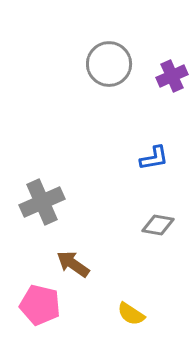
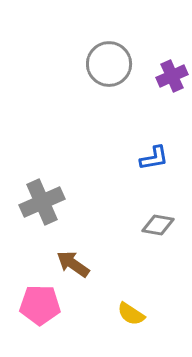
pink pentagon: rotated 12 degrees counterclockwise
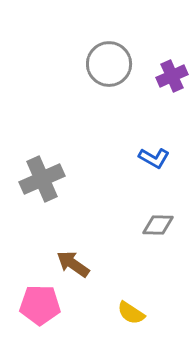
blue L-shape: rotated 40 degrees clockwise
gray cross: moved 23 px up
gray diamond: rotated 8 degrees counterclockwise
yellow semicircle: moved 1 px up
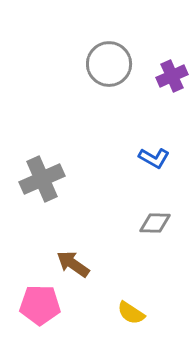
gray diamond: moved 3 px left, 2 px up
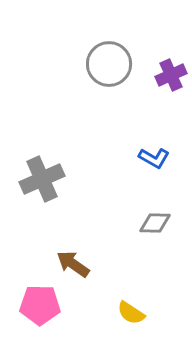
purple cross: moved 1 px left, 1 px up
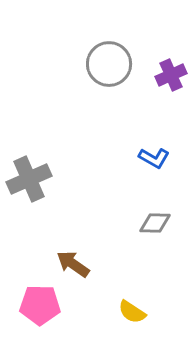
gray cross: moved 13 px left
yellow semicircle: moved 1 px right, 1 px up
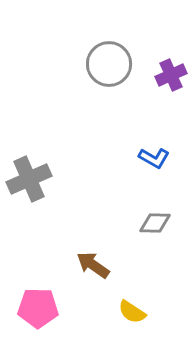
brown arrow: moved 20 px right, 1 px down
pink pentagon: moved 2 px left, 3 px down
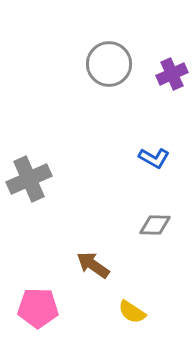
purple cross: moved 1 px right, 1 px up
gray diamond: moved 2 px down
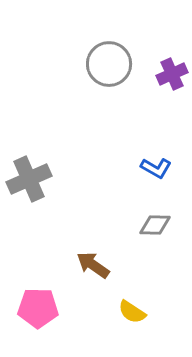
blue L-shape: moved 2 px right, 10 px down
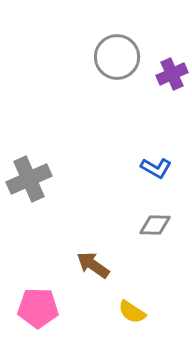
gray circle: moved 8 px right, 7 px up
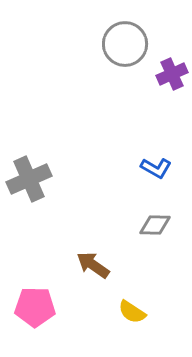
gray circle: moved 8 px right, 13 px up
pink pentagon: moved 3 px left, 1 px up
